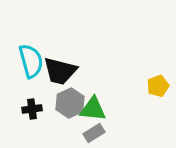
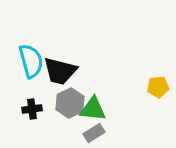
yellow pentagon: moved 1 px down; rotated 15 degrees clockwise
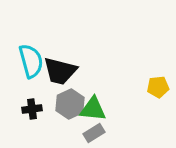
gray hexagon: moved 1 px down
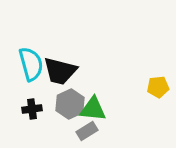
cyan semicircle: moved 3 px down
gray rectangle: moved 7 px left, 2 px up
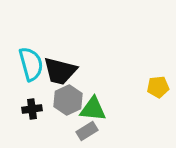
gray hexagon: moved 2 px left, 4 px up
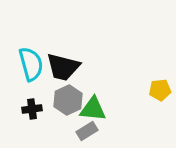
black trapezoid: moved 3 px right, 4 px up
yellow pentagon: moved 2 px right, 3 px down
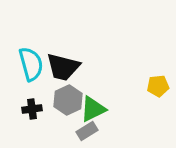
yellow pentagon: moved 2 px left, 4 px up
green triangle: rotated 32 degrees counterclockwise
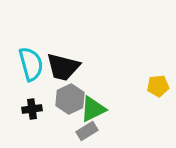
gray hexagon: moved 2 px right, 1 px up
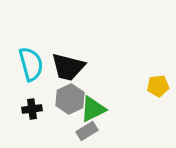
black trapezoid: moved 5 px right
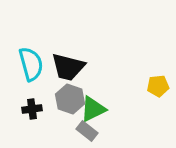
gray hexagon: rotated 16 degrees counterclockwise
gray rectangle: rotated 70 degrees clockwise
